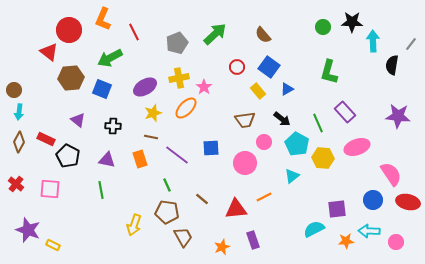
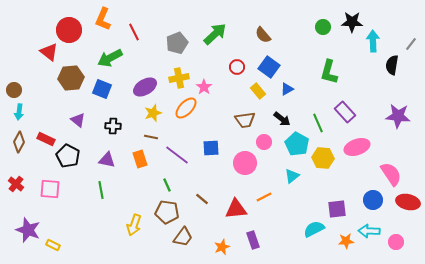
brown trapezoid at (183, 237): rotated 65 degrees clockwise
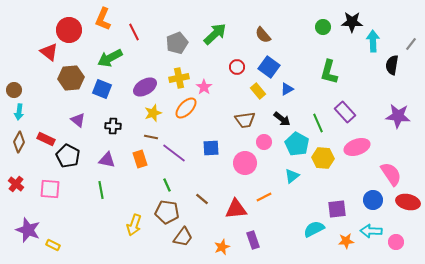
purple line at (177, 155): moved 3 px left, 2 px up
cyan arrow at (369, 231): moved 2 px right
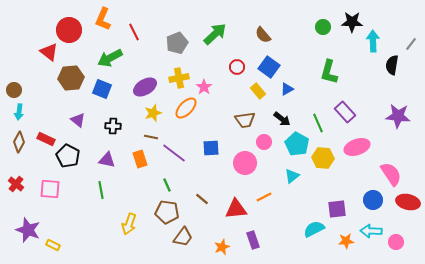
yellow arrow at (134, 225): moved 5 px left, 1 px up
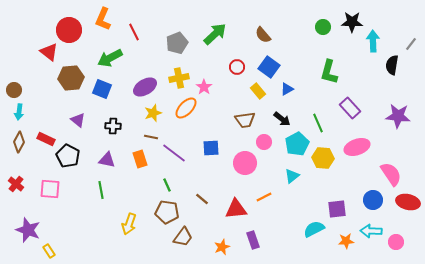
purple rectangle at (345, 112): moved 5 px right, 4 px up
cyan pentagon at (297, 144): rotated 15 degrees clockwise
yellow rectangle at (53, 245): moved 4 px left, 6 px down; rotated 32 degrees clockwise
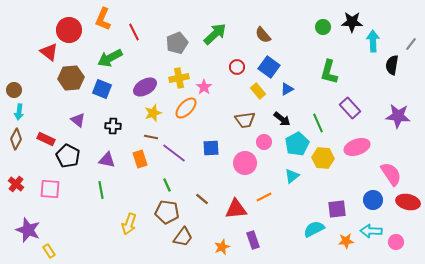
brown diamond at (19, 142): moved 3 px left, 3 px up
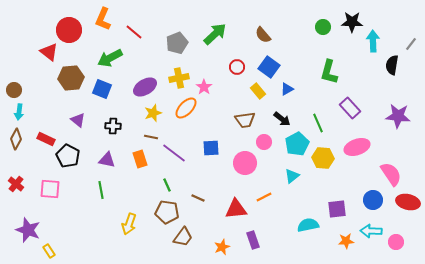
red line at (134, 32): rotated 24 degrees counterclockwise
brown line at (202, 199): moved 4 px left, 1 px up; rotated 16 degrees counterclockwise
cyan semicircle at (314, 229): moved 6 px left, 4 px up; rotated 15 degrees clockwise
